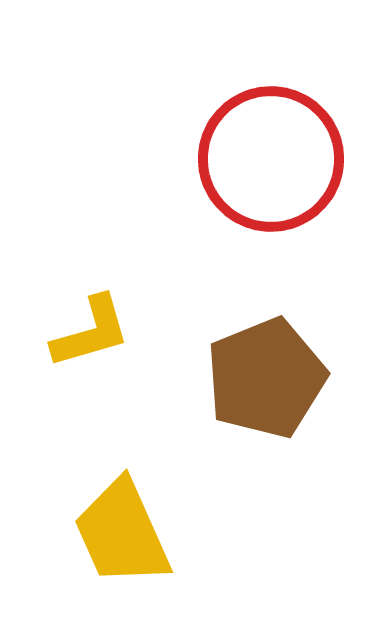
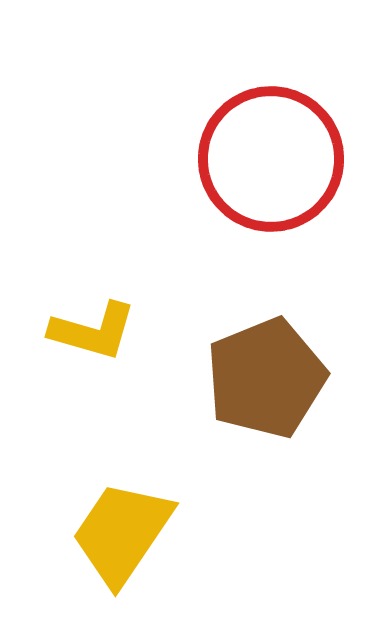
yellow L-shape: moved 2 px right, 1 px up; rotated 32 degrees clockwise
yellow trapezoid: rotated 58 degrees clockwise
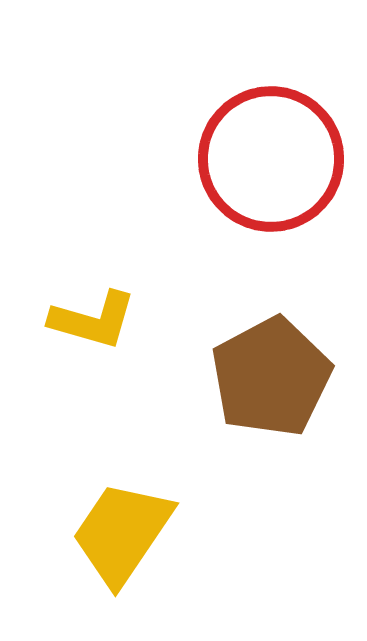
yellow L-shape: moved 11 px up
brown pentagon: moved 5 px right, 1 px up; rotated 6 degrees counterclockwise
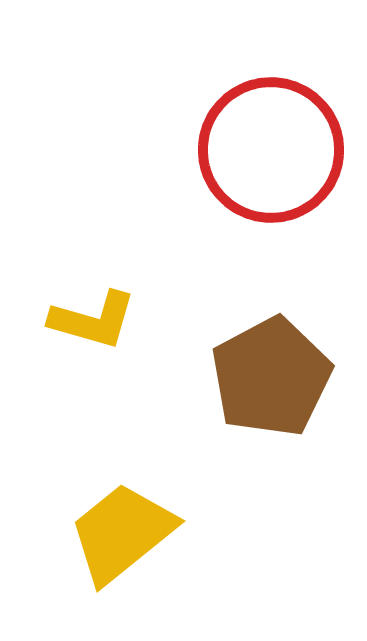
red circle: moved 9 px up
yellow trapezoid: rotated 17 degrees clockwise
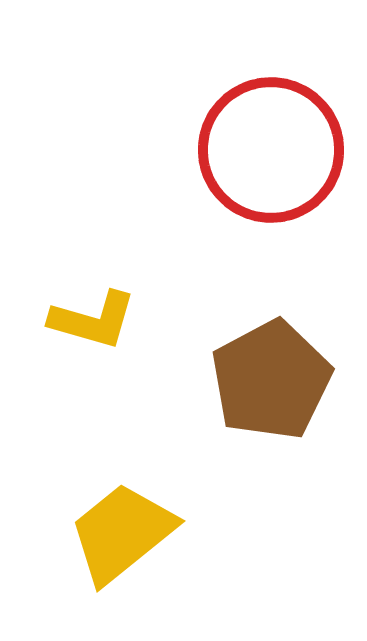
brown pentagon: moved 3 px down
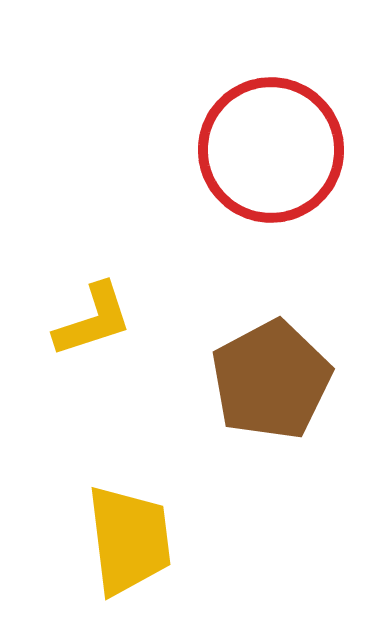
yellow L-shape: rotated 34 degrees counterclockwise
yellow trapezoid: moved 7 px right, 7 px down; rotated 122 degrees clockwise
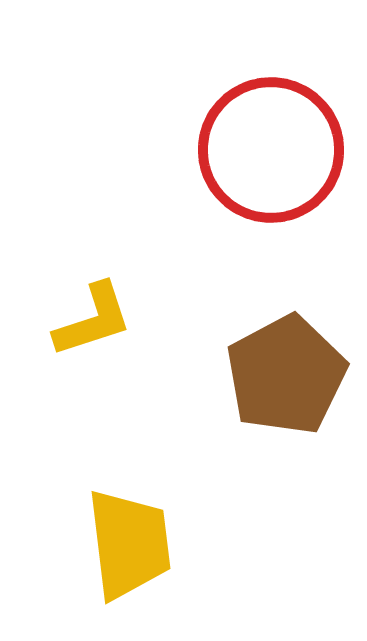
brown pentagon: moved 15 px right, 5 px up
yellow trapezoid: moved 4 px down
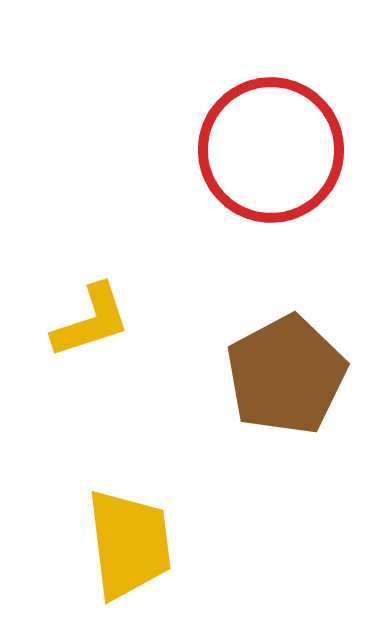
yellow L-shape: moved 2 px left, 1 px down
